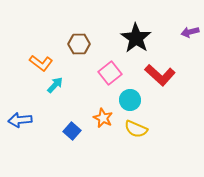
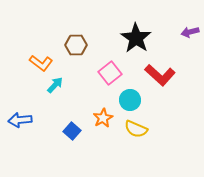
brown hexagon: moved 3 px left, 1 px down
orange star: rotated 18 degrees clockwise
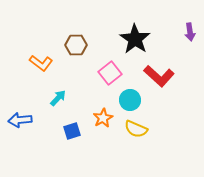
purple arrow: rotated 84 degrees counterclockwise
black star: moved 1 px left, 1 px down
red L-shape: moved 1 px left, 1 px down
cyan arrow: moved 3 px right, 13 px down
blue square: rotated 30 degrees clockwise
